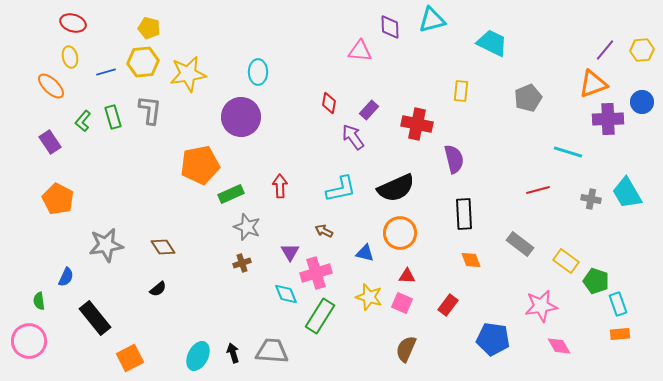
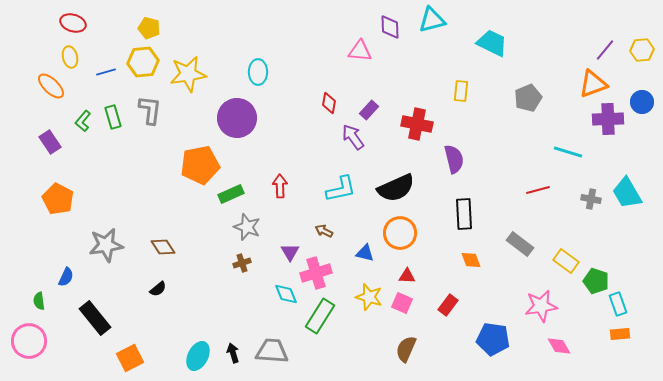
purple circle at (241, 117): moved 4 px left, 1 px down
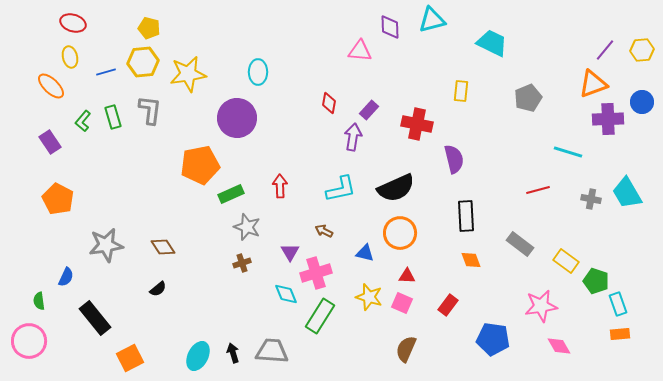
purple arrow at (353, 137): rotated 44 degrees clockwise
black rectangle at (464, 214): moved 2 px right, 2 px down
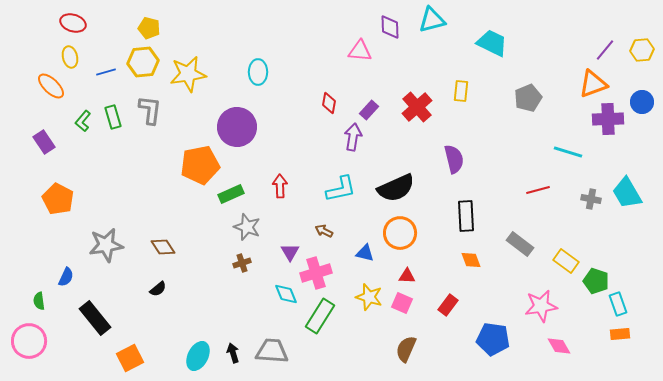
purple circle at (237, 118): moved 9 px down
red cross at (417, 124): moved 17 px up; rotated 36 degrees clockwise
purple rectangle at (50, 142): moved 6 px left
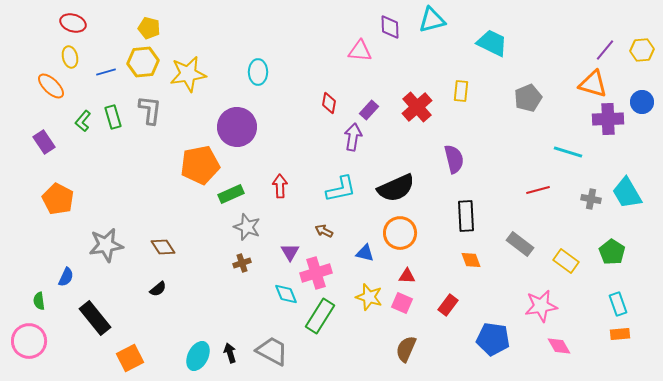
orange triangle at (593, 84): rotated 36 degrees clockwise
green pentagon at (596, 281): moved 16 px right, 29 px up; rotated 15 degrees clockwise
gray trapezoid at (272, 351): rotated 24 degrees clockwise
black arrow at (233, 353): moved 3 px left
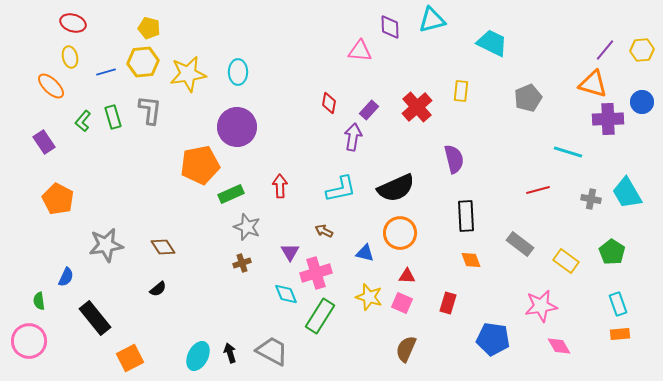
cyan ellipse at (258, 72): moved 20 px left
red rectangle at (448, 305): moved 2 px up; rotated 20 degrees counterclockwise
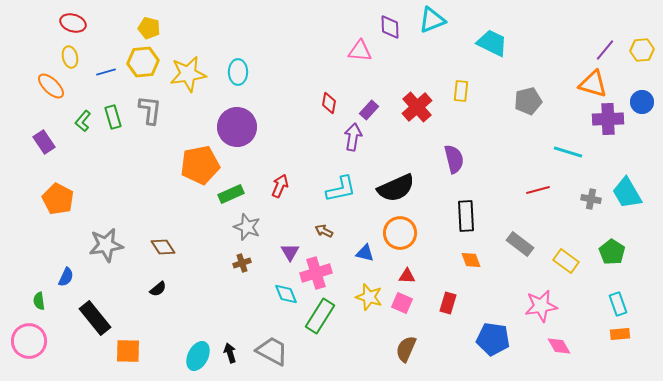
cyan triangle at (432, 20): rotated 8 degrees counterclockwise
gray pentagon at (528, 98): moved 3 px down; rotated 8 degrees clockwise
red arrow at (280, 186): rotated 25 degrees clockwise
orange square at (130, 358): moved 2 px left, 7 px up; rotated 28 degrees clockwise
